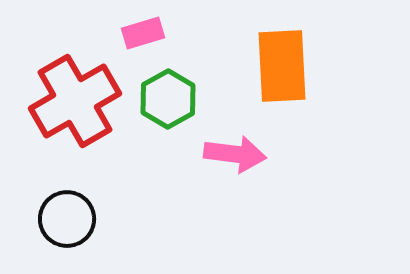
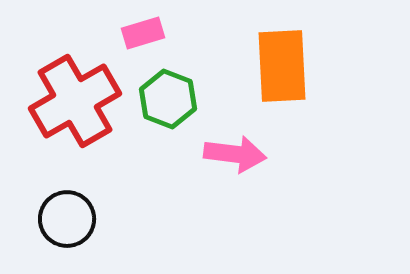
green hexagon: rotated 10 degrees counterclockwise
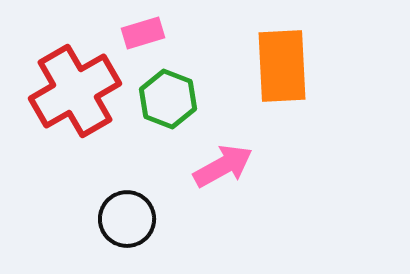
red cross: moved 10 px up
pink arrow: moved 12 px left, 12 px down; rotated 36 degrees counterclockwise
black circle: moved 60 px right
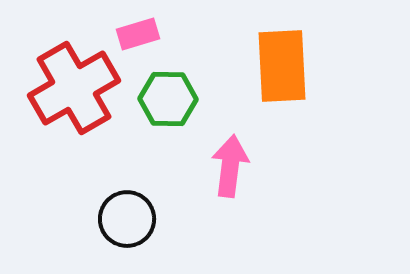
pink rectangle: moved 5 px left, 1 px down
red cross: moved 1 px left, 3 px up
green hexagon: rotated 20 degrees counterclockwise
pink arrow: moved 7 px right; rotated 54 degrees counterclockwise
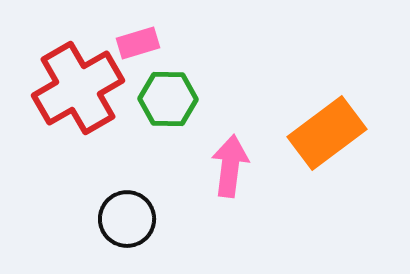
pink rectangle: moved 9 px down
orange rectangle: moved 45 px right, 67 px down; rotated 56 degrees clockwise
red cross: moved 4 px right
